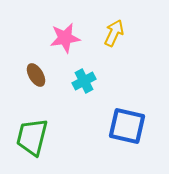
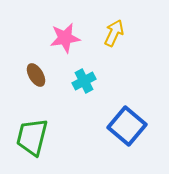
blue square: rotated 27 degrees clockwise
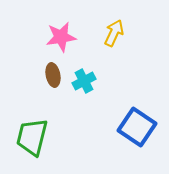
pink star: moved 4 px left, 1 px up
brown ellipse: moved 17 px right; rotated 20 degrees clockwise
blue square: moved 10 px right, 1 px down; rotated 6 degrees counterclockwise
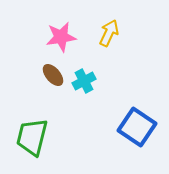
yellow arrow: moved 5 px left
brown ellipse: rotated 30 degrees counterclockwise
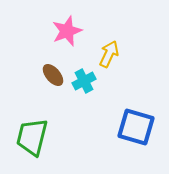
yellow arrow: moved 21 px down
pink star: moved 6 px right, 6 px up; rotated 12 degrees counterclockwise
blue square: moved 1 px left; rotated 18 degrees counterclockwise
